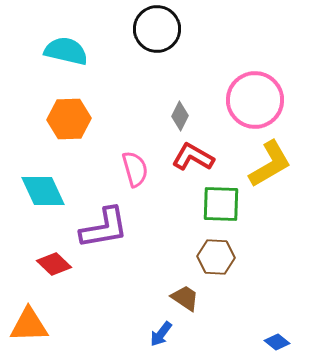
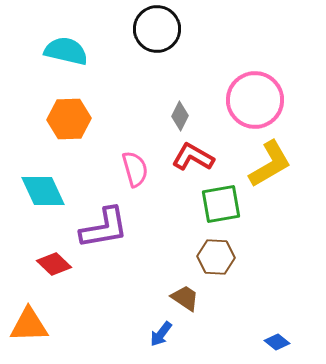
green square: rotated 12 degrees counterclockwise
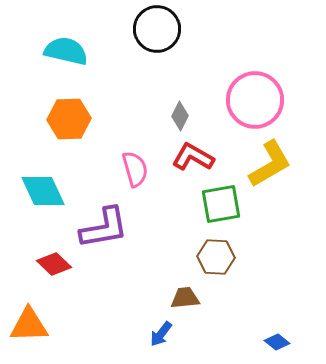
brown trapezoid: rotated 40 degrees counterclockwise
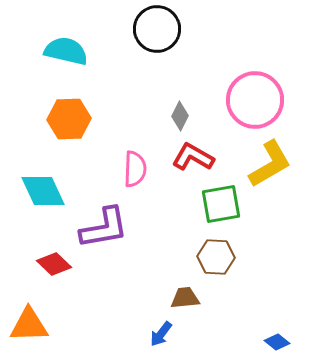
pink semicircle: rotated 18 degrees clockwise
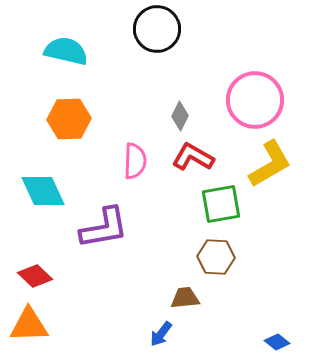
pink semicircle: moved 8 px up
red diamond: moved 19 px left, 12 px down
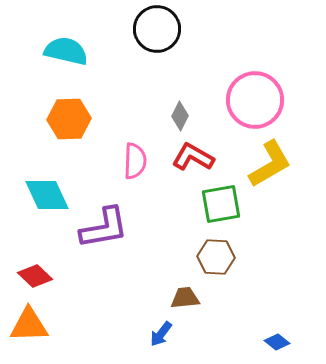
cyan diamond: moved 4 px right, 4 px down
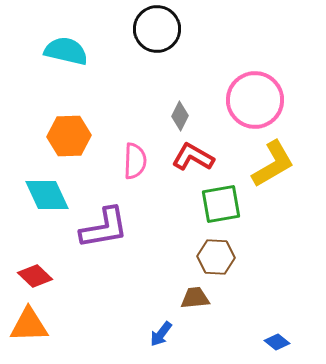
orange hexagon: moved 17 px down
yellow L-shape: moved 3 px right
brown trapezoid: moved 10 px right
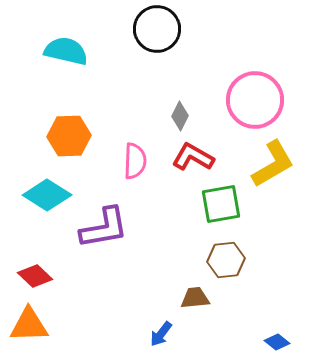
cyan diamond: rotated 33 degrees counterclockwise
brown hexagon: moved 10 px right, 3 px down; rotated 9 degrees counterclockwise
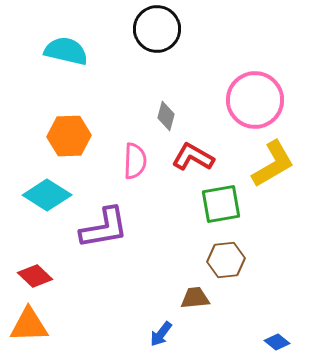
gray diamond: moved 14 px left; rotated 12 degrees counterclockwise
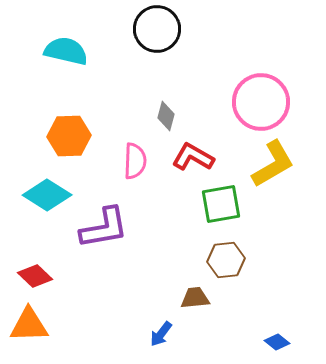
pink circle: moved 6 px right, 2 px down
